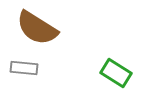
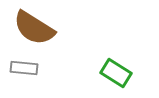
brown semicircle: moved 3 px left
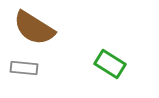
green rectangle: moved 6 px left, 9 px up
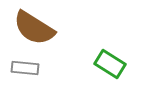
gray rectangle: moved 1 px right
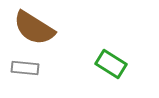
green rectangle: moved 1 px right
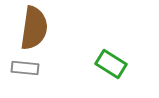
brown semicircle: rotated 114 degrees counterclockwise
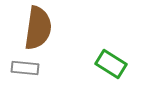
brown semicircle: moved 4 px right
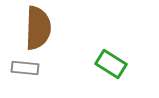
brown semicircle: rotated 6 degrees counterclockwise
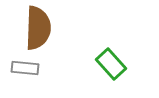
green rectangle: rotated 16 degrees clockwise
